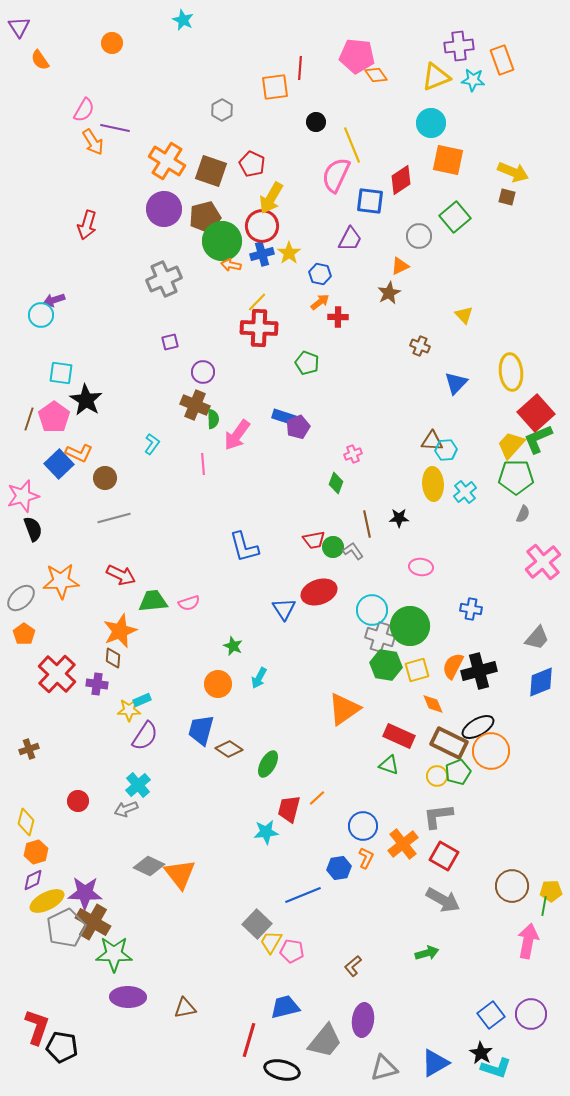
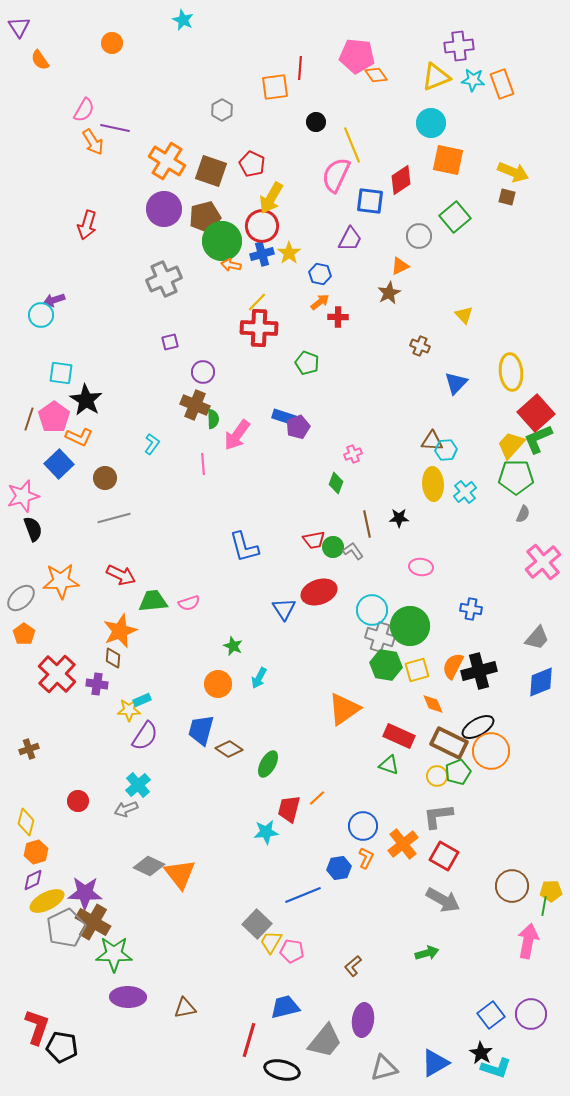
orange rectangle at (502, 60): moved 24 px down
orange L-shape at (79, 453): moved 16 px up
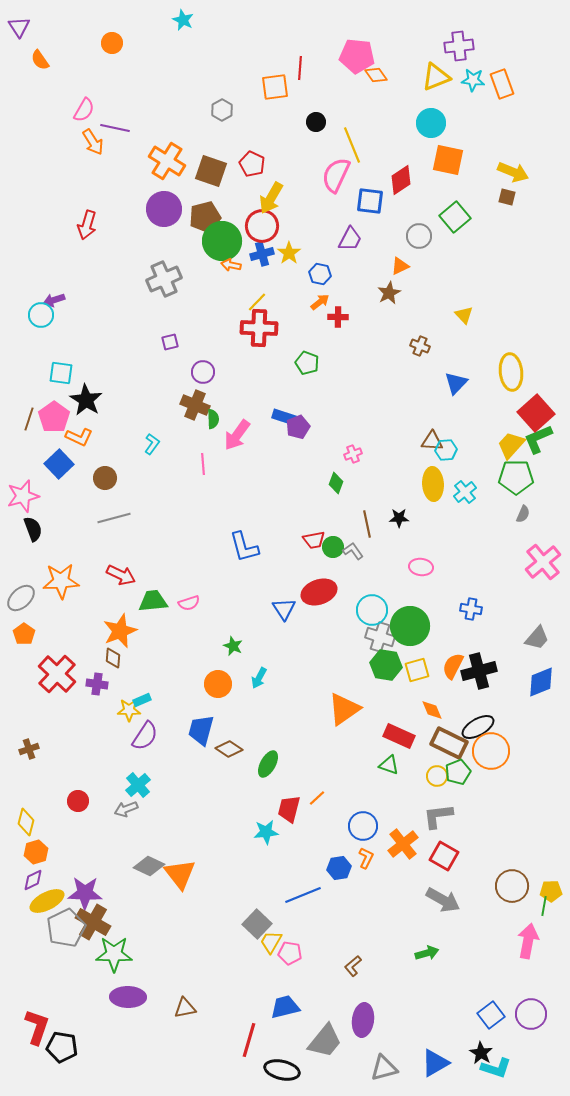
orange diamond at (433, 704): moved 1 px left, 6 px down
pink pentagon at (292, 951): moved 2 px left, 2 px down
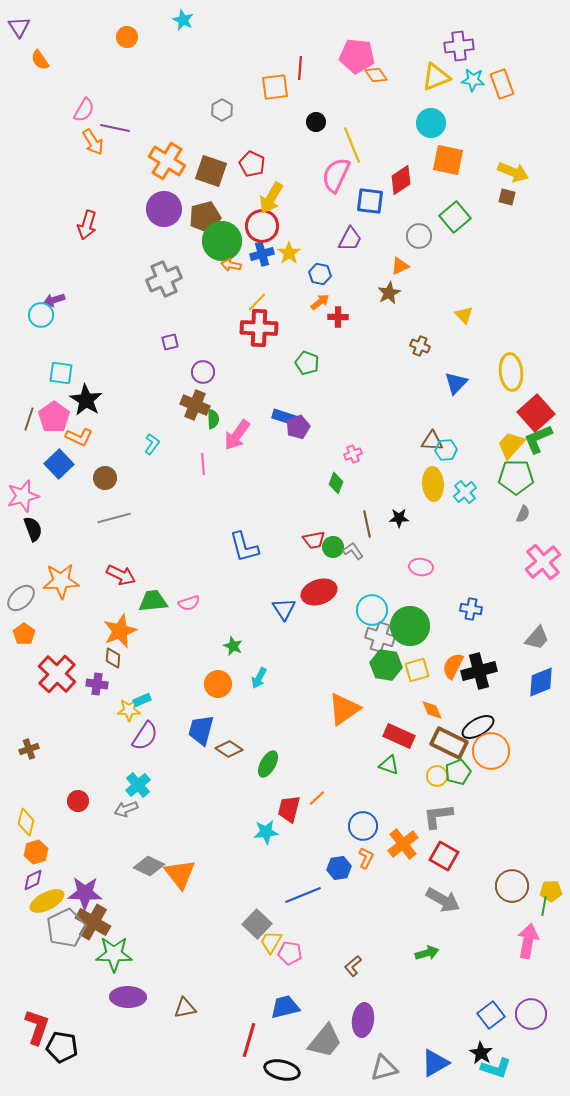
orange circle at (112, 43): moved 15 px right, 6 px up
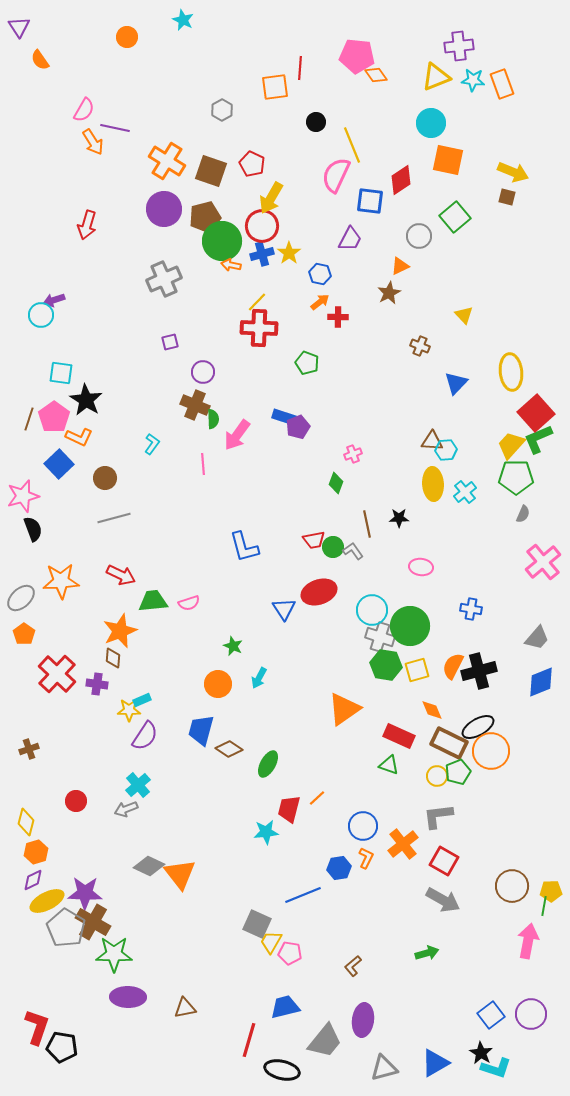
red circle at (78, 801): moved 2 px left
red square at (444, 856): moved 5 px down
gray square at (257, 924): rotated 20 degrees counterclockwise
gray pentagon at (66, 928): rotated 15 degrees counterclockwise
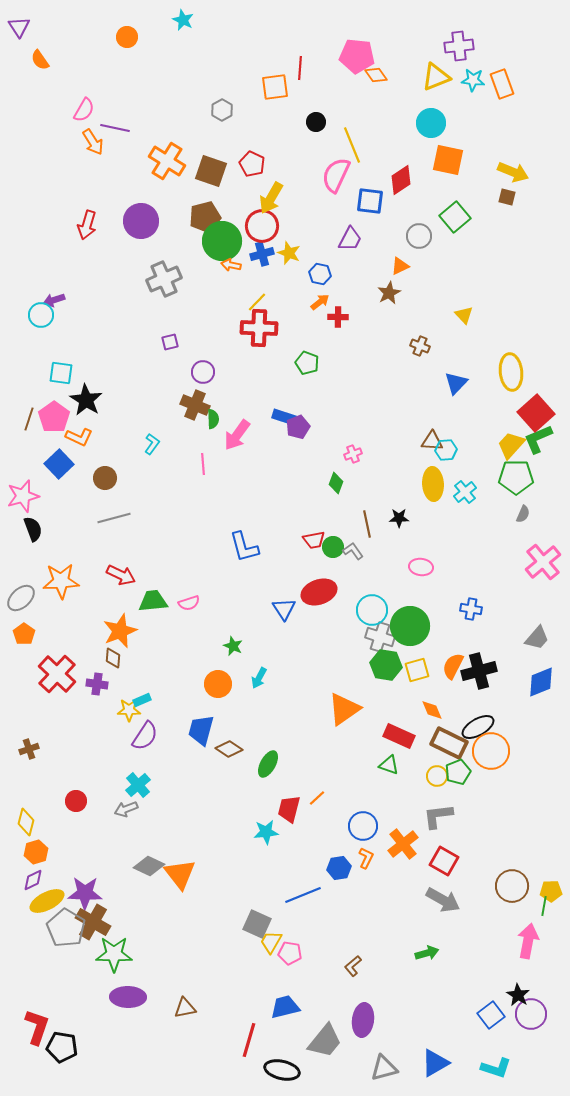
purple circle at (164, 209): moved 23 px left, 12 px down
yellow star at (289, 253): rotated 15 degrees counterclockwise
black star at (481, 1053): moved 37 px right, 58 px up
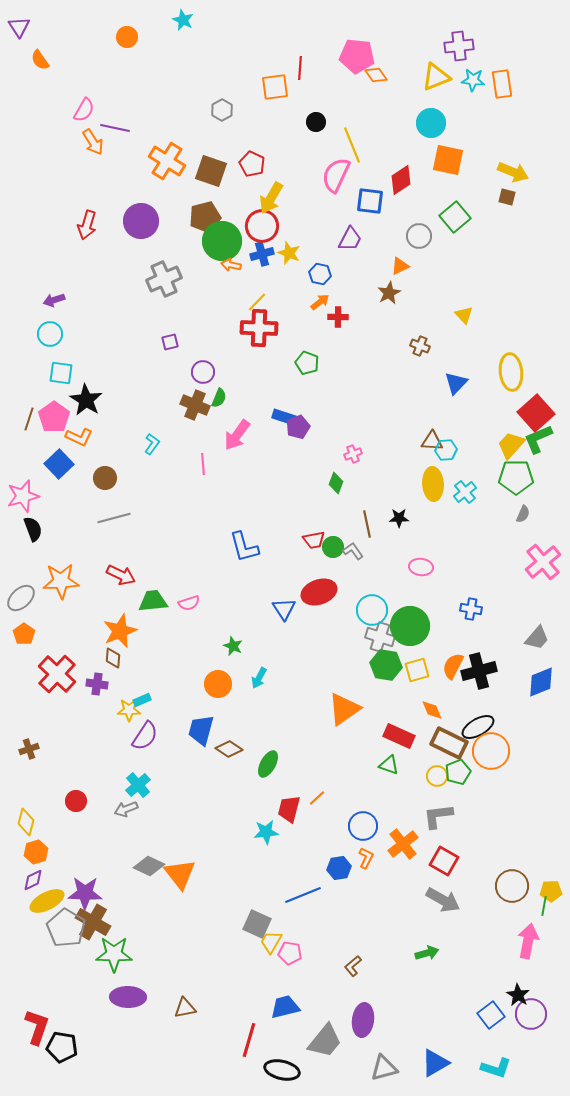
orange rectangle at (502, 84): rotated 12 degrees clockwise
cyan circle at (41, 315): moved 9 px right, 19 px down
green semicircle at (213, 419): moved 6 px right, 21 px up; rotated 24 degrees clockwise
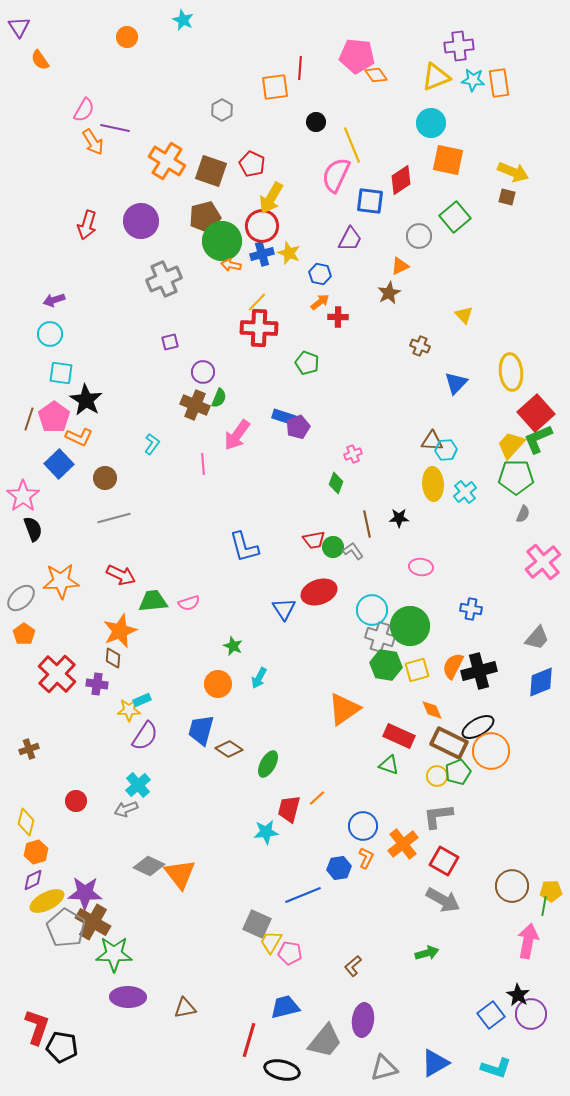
orange rectangle at (502, 84): moved 3 px left, 1 px up
pink star at (23, 496): rotated 20 degrees counterclockwise
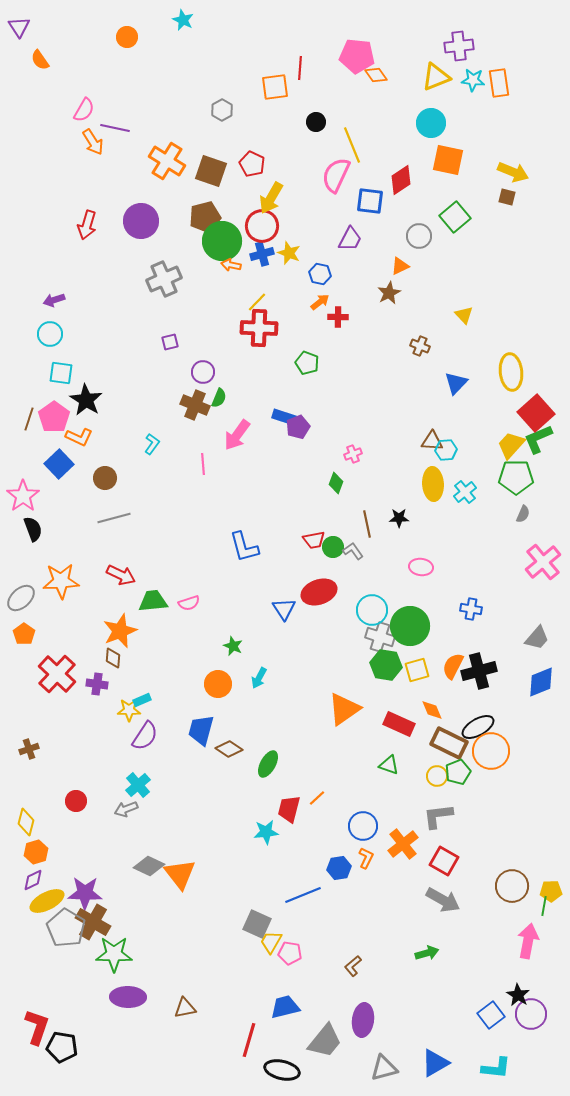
red rectangle at (399, 736): moved 12 px up
cyan L-shape at (496, 1068): rotated 12 degrees counterclockwise
